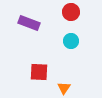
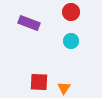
red square: moved 10 px down
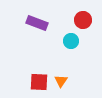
red circle: moved 12 px right, 8 px down
purple rectangle: moved 8 px right
orange triangle: moved 3 px left, 7 px up
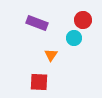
cyan circle: moved 3 px right, 3 px up
orange triangle: moved 10 px left, 26 px up
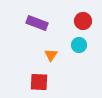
red circle: moved 1 px down
cyan circle: moved 5 px right, 7 px down
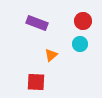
cyan circle: moved 1 px right, 1 px up
orange triangle: rotated 16 degrees clockwise
red square: moved 3 px left
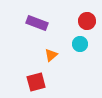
red circle: moved 4 px right
red square: rotated 18 degrees counterclockwise
